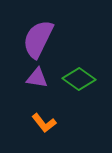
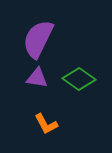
orange L-shape: moved 2 px right, 1 px down; rotated 10 degrees clockwise
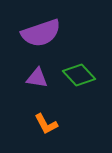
purple semicircle: moved 3 px right, 6 px up; rotated 135 degrees counterclockwise
green diamond: moved 4 px up; rotated 12 degrees clockwise
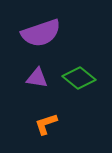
green diamond: moved 3 px down; rotated 8 degrees counterclockwise
orange L-shape: rotated 100 degrees clockwise
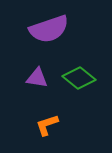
purple semicircle: moved 8 px right, 4 px up
orange L-shape: moved 1 px right, 1 px down
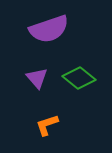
purple triangle: rotated 40 degrees clockwise
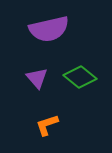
purple semicircle: rotated 6 degrees clockwise
green diamond: moved 1 px right, 1 px up
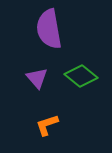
purple semicircle: rotated 93 degrees clockwise
green diamond: moved 1 px right, 1 px up
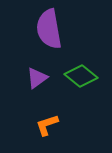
purple triangle: rotated 35 degrees clockwise
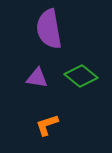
purple triangle: rotated 45 degrees clockwise
